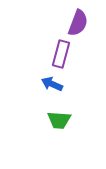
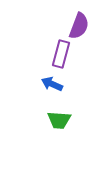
purple semicircle: moved 1 px right, 3 px down
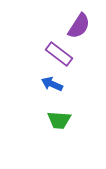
purple semicircle: rotated 12 degrees clockwise
purple rectangle: moved 2 px left; rotated 68 degrees counterclockwise
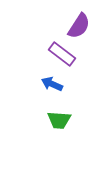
purple rectangle: moved 3 px right
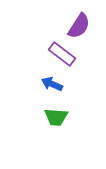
green trapezoid: moved 3 px left, 3 px up
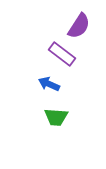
blue arrow: moved 3 px left
